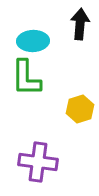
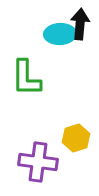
cyan ellipse: moved 27 px right, 7 px up
yellow hexagon: moved 4 px left, 29 px down
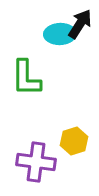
black arrow: rotated 28 degrees clockwise
yellow hexagon: moved 2 px left, 3 px down
purple cross: moved 2 px left
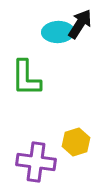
cyan ellipse: moved 2 px left, 2 px up
yellow hexagon: moved 2 px right, 1 px down
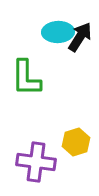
black arrow: moved 13 px down
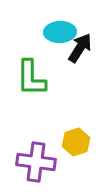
cyan ellipse: moved 2 px right
black arrow: moved 11 px down
green L-shape: moved 5 px right
